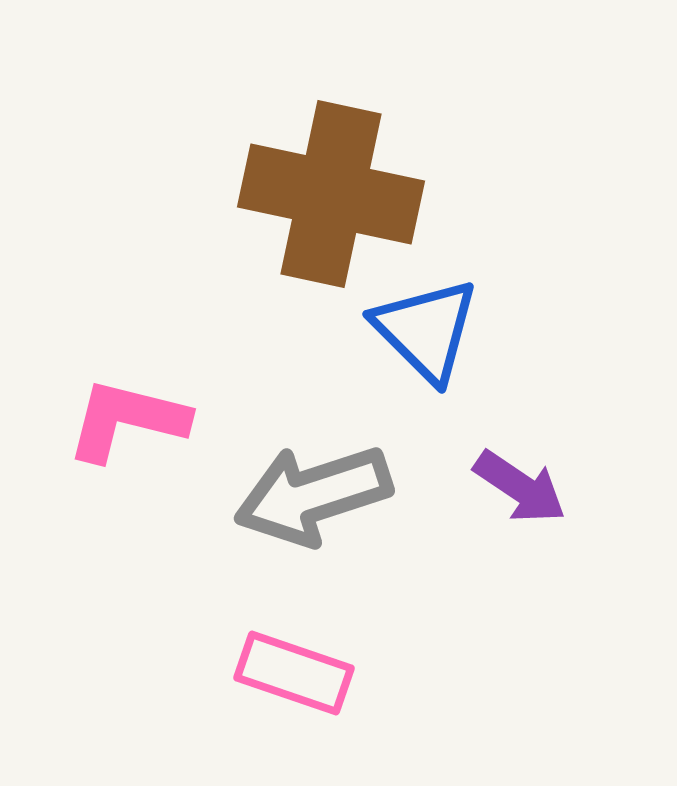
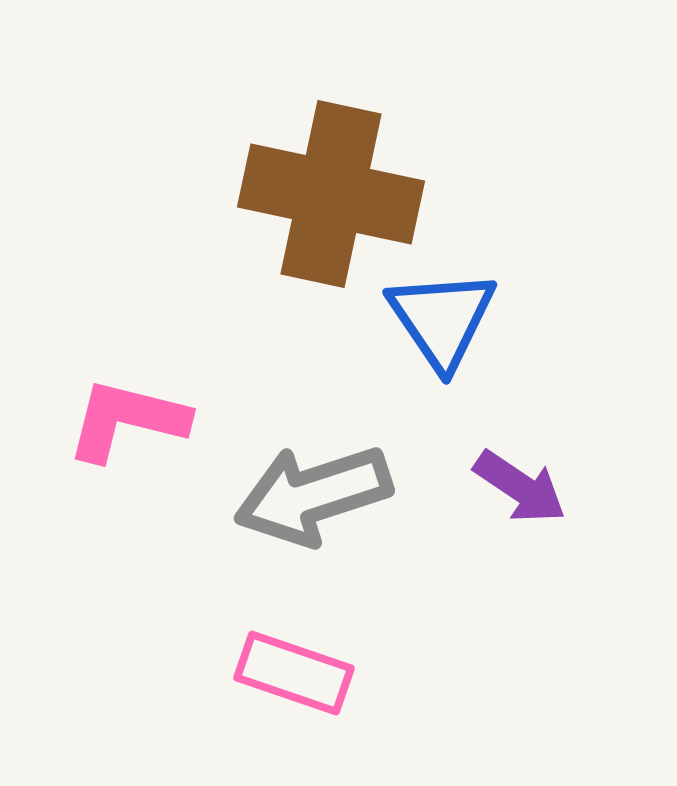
blue triangle: moved 16 px right, 11 px up; rotated 11 degrees clockwise
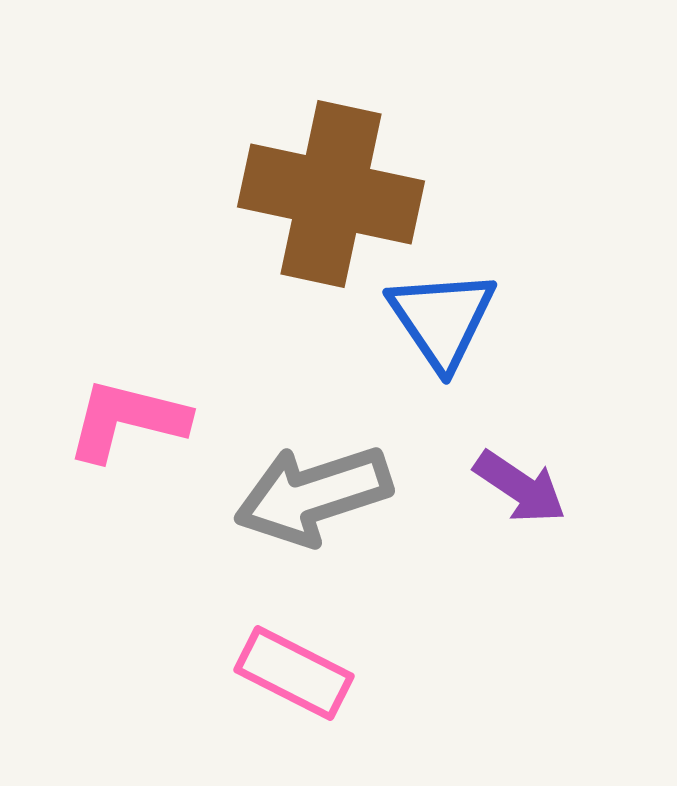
pink rectangle: rotated 8 degrees clockwise
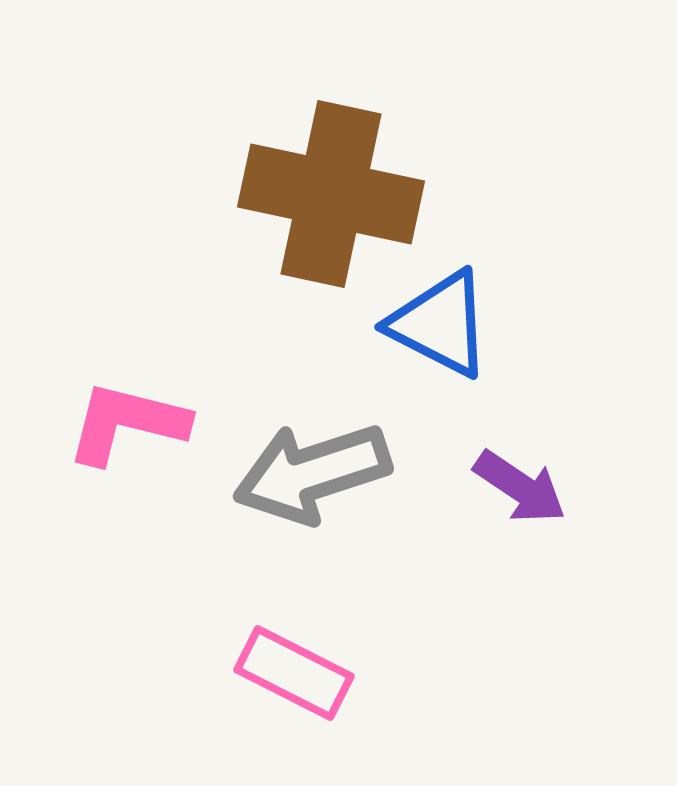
blue triangle: moved 2 px left, 5 px down; rotated 29 degrees counterclockwise
pink L-shape: moved 3 px down
gray arrow: moved 1 px left, 22 px up
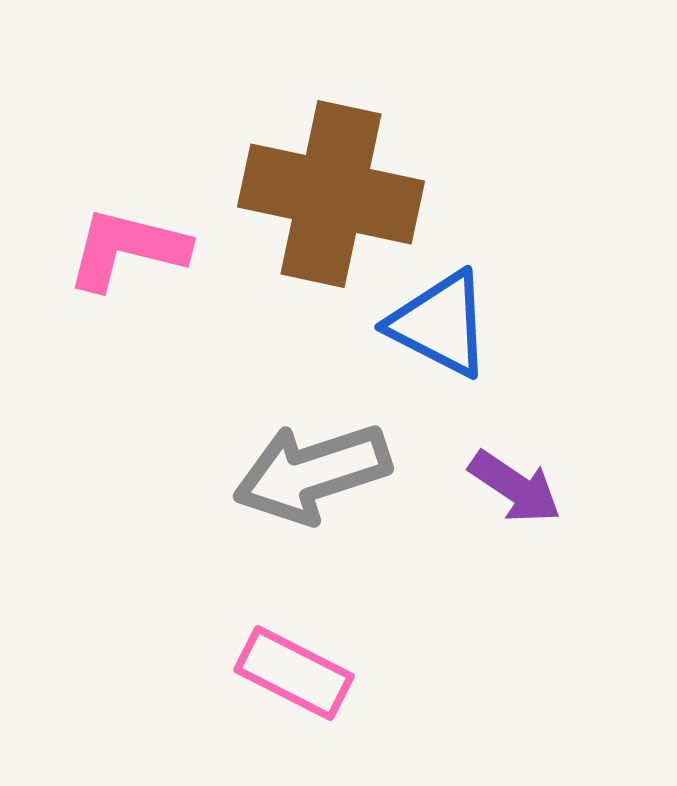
pink L-shape: moved 174 px up
purple arrow: moved 5 px left
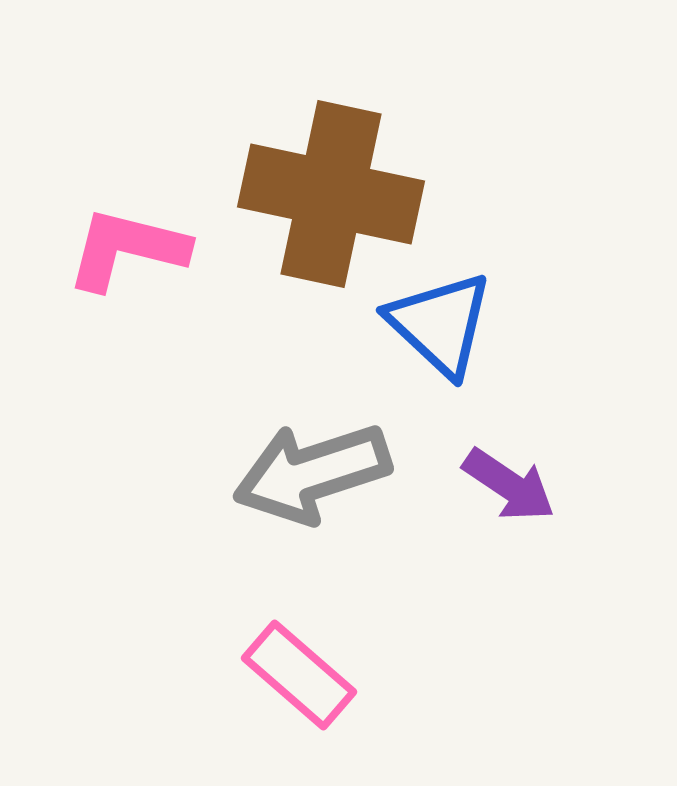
blue triangle: rotated 16 degrees clockwise
purple arrow: moved 6 px left, 2 px up
pink rectangle: moved 5 px right, 2 px down; rotated 14 degrees clockwise
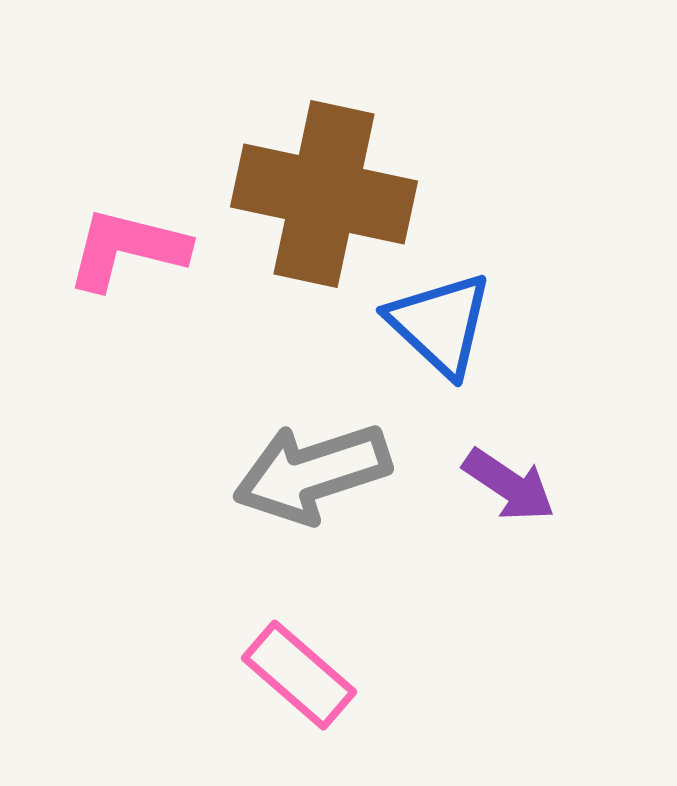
brown cross: moved 7 px left
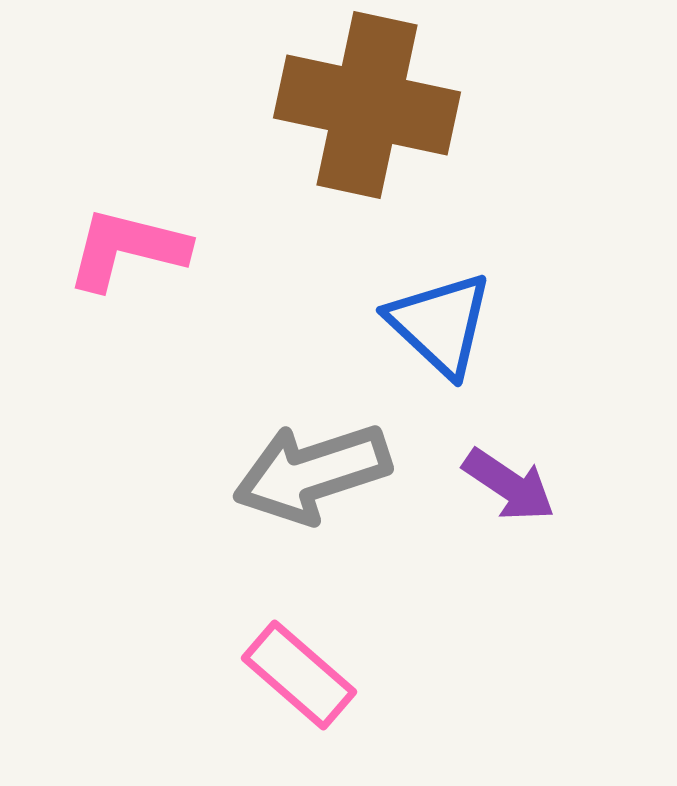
brown cross: moved 43 px right, 89 px up
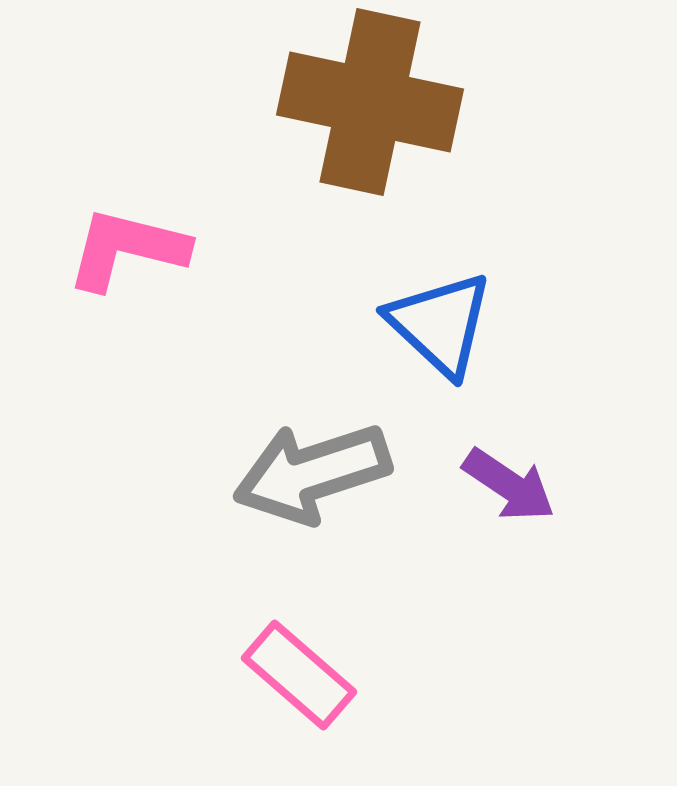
brown cross: moved 3 px right, 3 px up
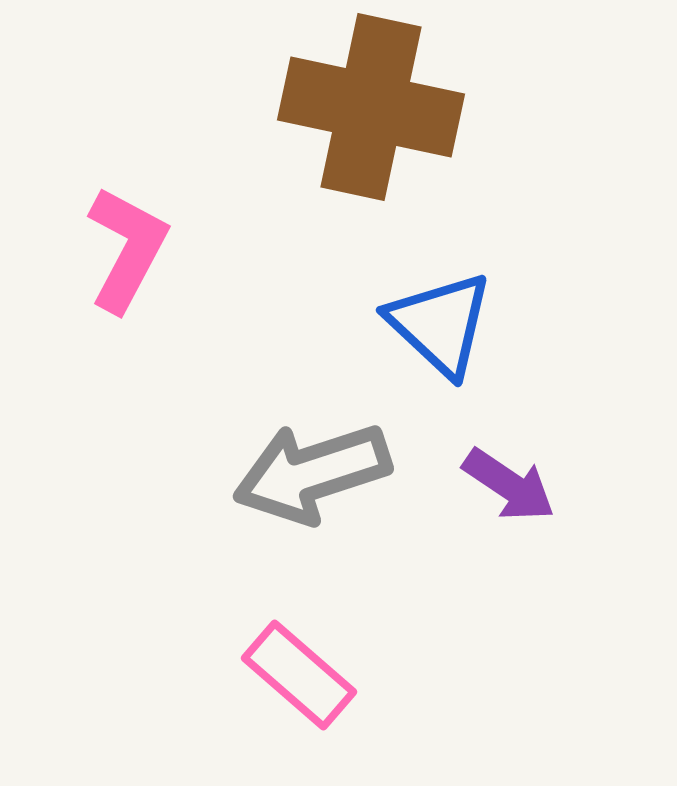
brown cross: moved 1 px right, 5 px down
pink L-shape: rotated 104 degrees clockwise
